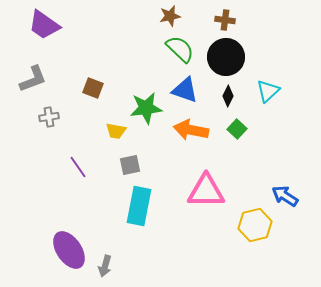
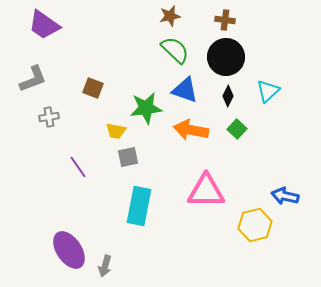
green semicircle: moved 5 px left, 1 px down
gray square: moved 2 px left, 8 px up
blue arrow: rotated 20 degrees counterclockwise
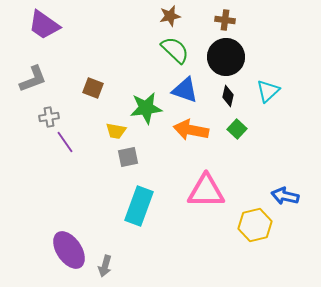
black diamond: rotated 15 degrees counterclockwise
purple line: moved 13 px left, 25 px up
cyan rectangle: rotated 9 degrees clockwise
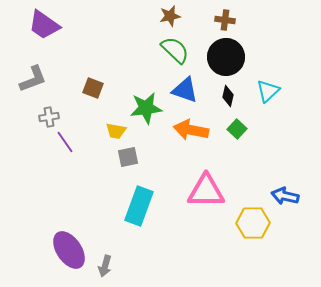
yellow hexagon: moved 2 px left, 2 px up; rotated 12 degrees clockwise
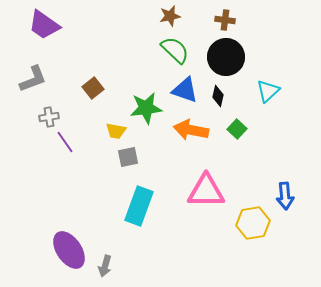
brown square: rotated 30 degrees clockwise
black diamond: moved 10 px left
blue arrow: rotated 108 degrees counterclockwise
yellow hexagon: rotated 8 degrees counterclockwise
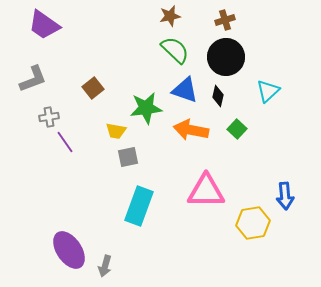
brown cross: rotated 24 degrees counterclockwise
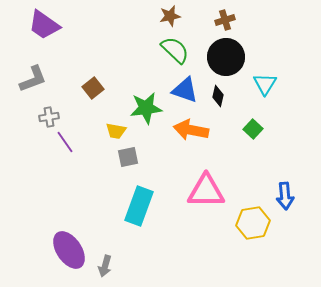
cyan triangle: moved 3 px left, 7 px up; rotated 15 degrees counterclockwise
green square: moved 16 px right
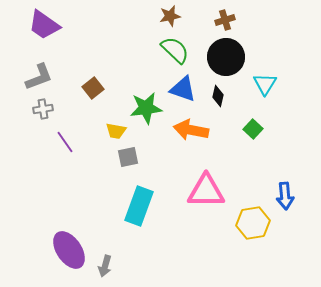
gray L-shape: moved 6 px right, 2 px up
blue triangle: moved 2 px left, 1 px up
gray cross: moved 6 px left, 8 px up
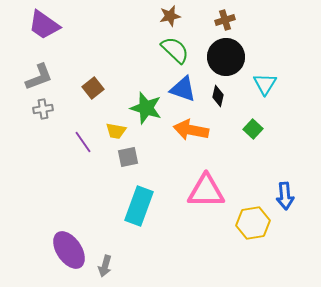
green star: rotated 24 degrees clockwise
purple line: moved 18 px right
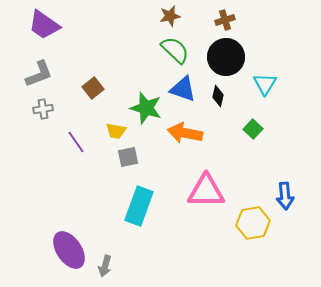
gray L-shape: moved 3 px up
orange arrow: moved 6 px left, 3 px down
purple line: moved 7 px left
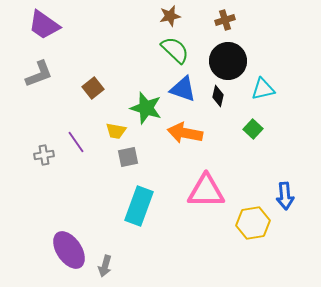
black circle: moved 2 px right, 4 px down
cyan triangle: moved 2 px left, 5 px down; rotated 45 degrees clockwise
gray cross: moved 1 px right, 46 px down
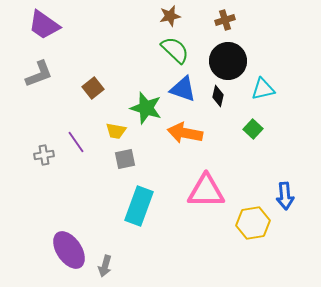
gray square: moved 3 px left, 2 px down
